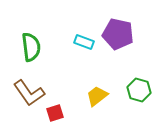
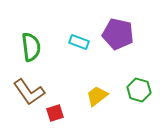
cyan rectangle: moved 5 px left
brown L-shape: moved 1 px up
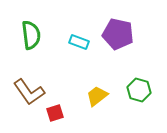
green semicircle: moved 12 px up
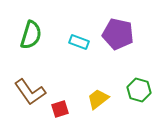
green semicircle: rotated 24 degrees clockwise
brown L-shape: moved 1 px right
yellow trapezoid: moved 1 px right, 3 px down
red square: moved 5 px right, 4 px up
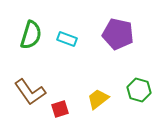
cyan rectangle: moved 12 px left, 3 px up
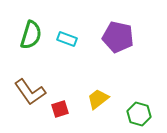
purple pentagon: moved 3 px down
green hexagon: moved 24 px down
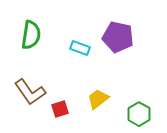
green semicircle: rotated 8 degrees counterclockwise
cyan rectangle: moved 13 px right, 9 px down
green hexagon: rotated 15 degrees clockwise
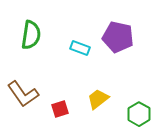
brown L-shape: moved 7 px left, 2 px down
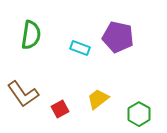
red square: rotated 12 degrees counterclockwise
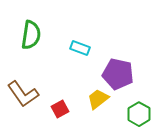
purple pentagon: moved 37 px down
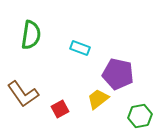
green hexagon: moved 1 px right, 2 px down; rotated 20 degrees clockwise
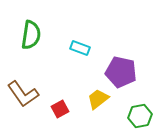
purple pentagon: moved 3 px right, 2 px up
